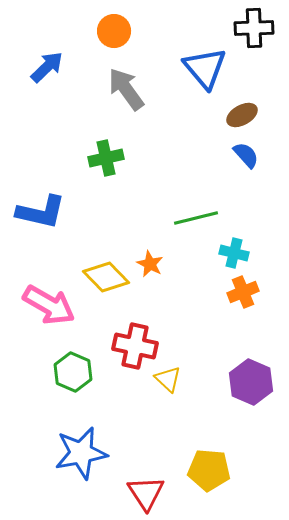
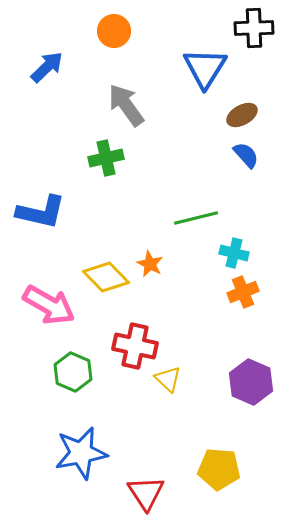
blue triangle: rotated 12 degrees clockwise
gray arrow: moved 16 px down
yellow pentagon: moved 10 px right, 1 px up
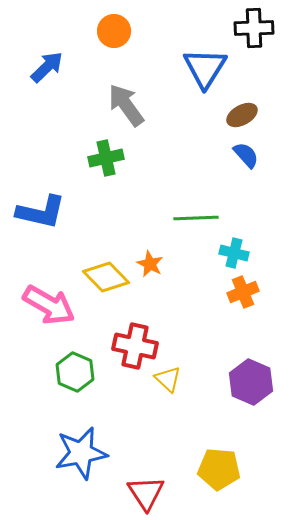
green line: rotated 12 degrees clockwise
green hexagon: moved 2 px right
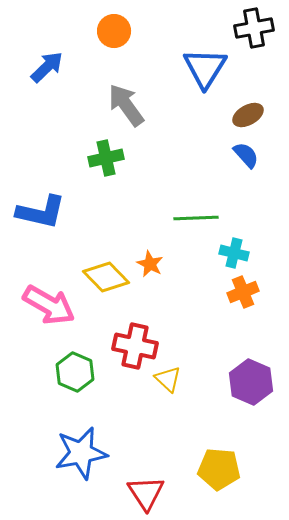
black cross: rotated 9 degrees counterclockwise
brown ellipse: moved 6 px right
